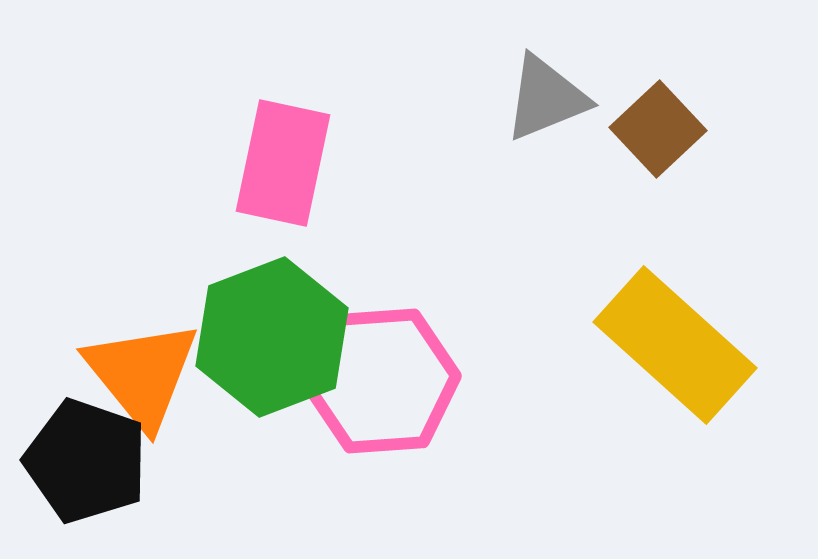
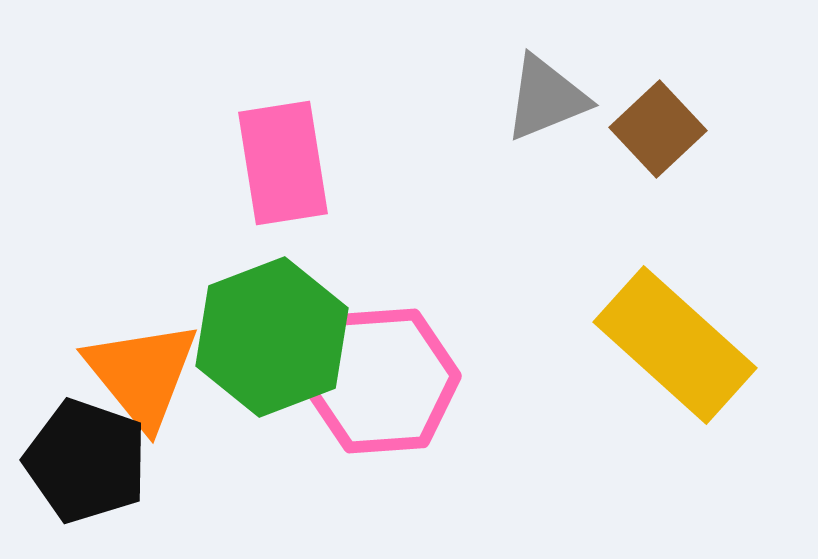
pink rectangle: rotated 21 degrees counterclockwise
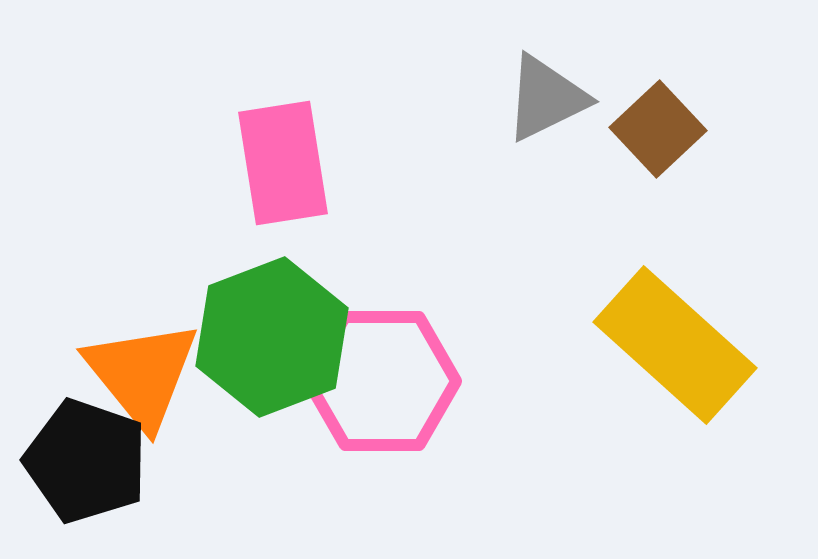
gray triangle: rotated 4 degrees counterclockwise
pink hexagon: rotated 4 degrees clockwise
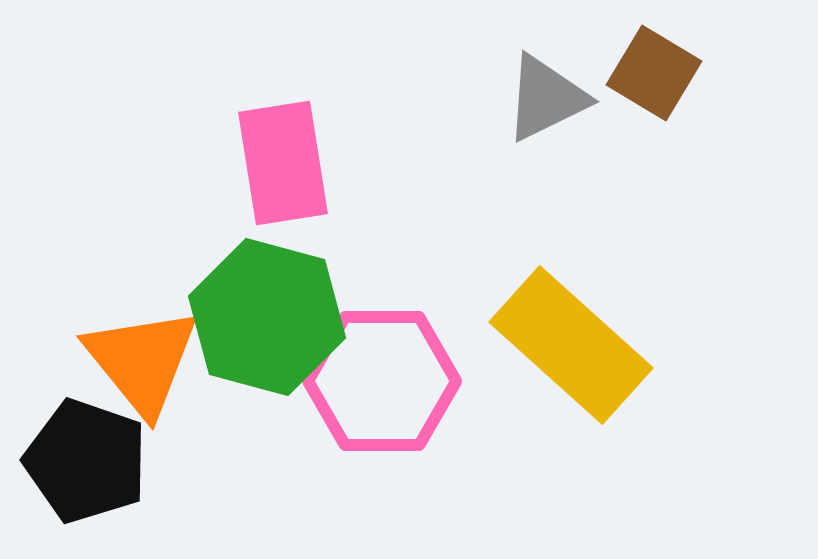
brown square: moved 4 px left, 56 px up; rotated 16 degrees counterclockwise
green hexagon: moved 5 px left, 20 px up; rotated 24 degrees counterclockwise
yellow rectangle: moved 104 px left
orange triangle: moved 13 px up
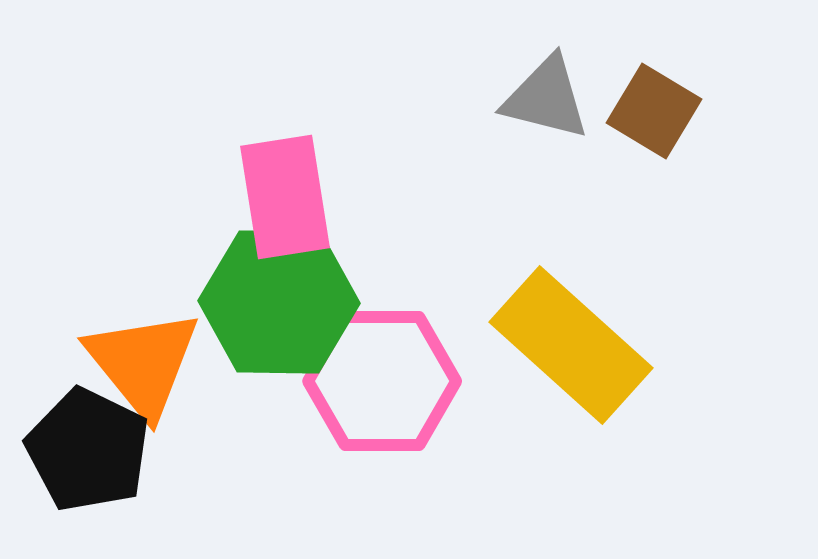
brown square: moved 38 px down
gray triangle: rotated 40 degrees clockwise
pink rectangle: moved 2 px right, 34 px down
green hexagon: moved 12 px right, 15 px up; rotated 14 degrees counterclockwise
orange triangle: moved 1 px right, 2 px down
black pentagon: moved 2 px right, 11 px up; rotated 7 degrees clockwise
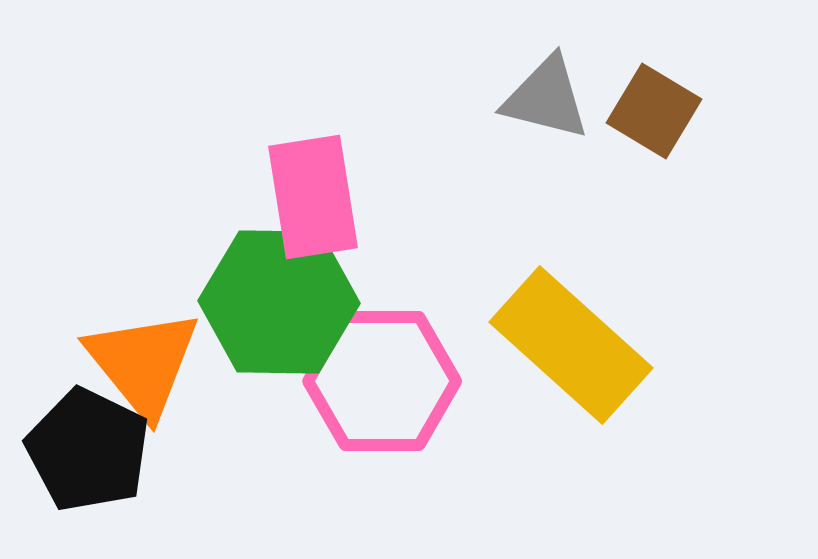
pink rectangle: moved 28 px right
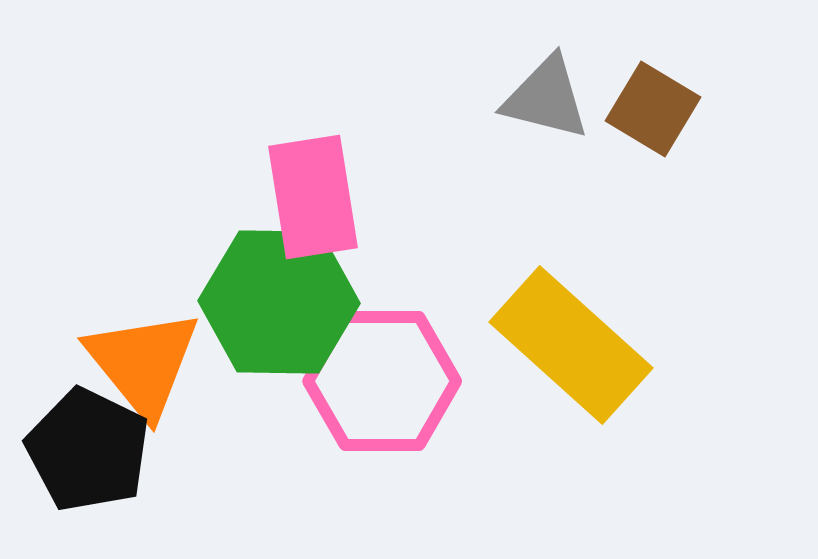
brown square: moved 1 px left, 2 px up
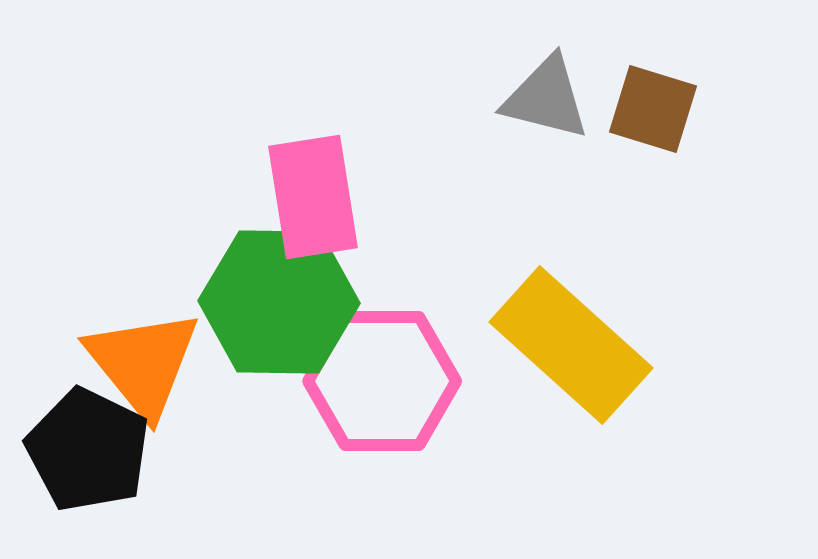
brown square: rotated 14 degrees counterclockwise
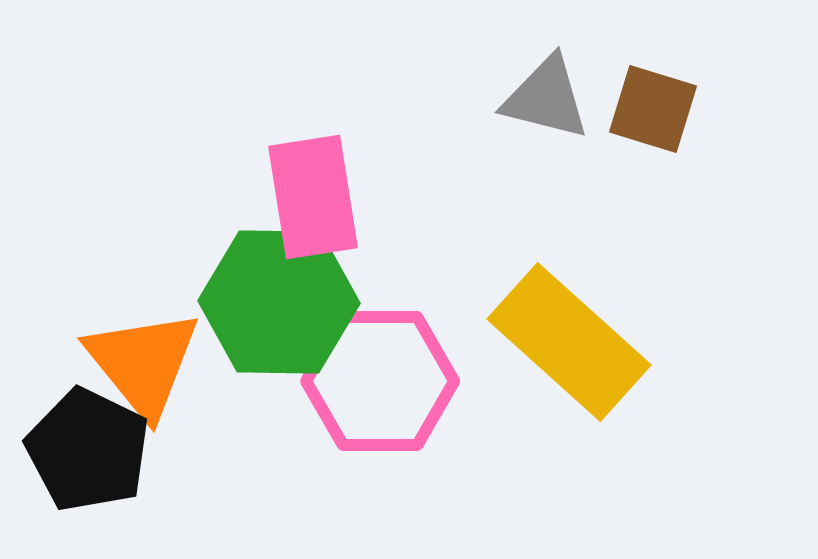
yellow rectangle: moved 2 px left, 3 px up
pink hexagon: moved 2 px left
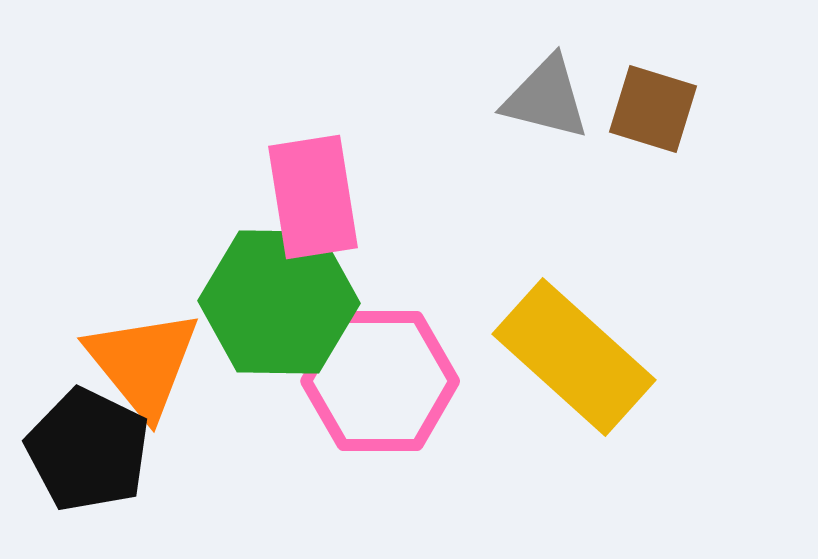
yellow rectangle: moved 5 px right, 15 px down
